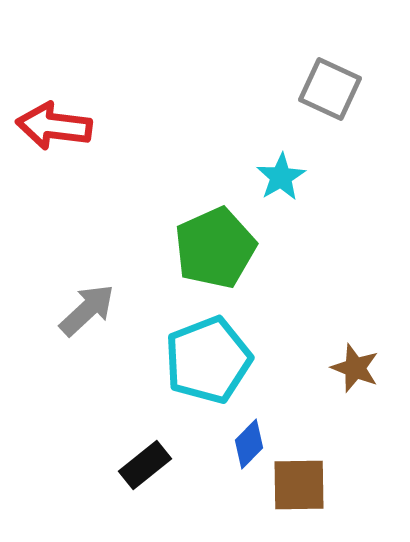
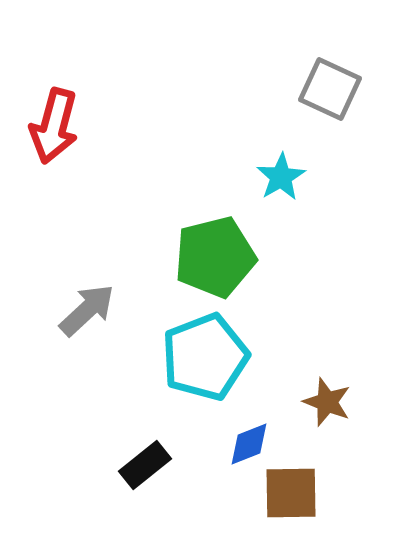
red arrow: rotated 82 degrees counterclockwise
green pentagon: moved 9 px down; rotated 10 degrees clockwise
cyan pentagon: moved 3 px left, 3 px up
brown star: moved 28 px left, 34 px down
blue diamond: rotated 24 degrees clockwise
brown square: moved 8 px left, 8 px down
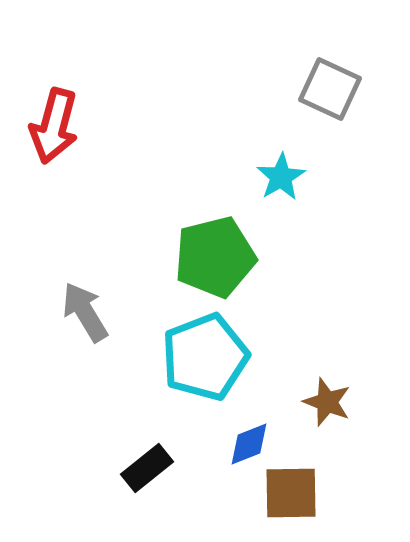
gray arrow: moved 2 px left, 2 px down; rotated 78 degrees counterclockwise
black rectangle: moved 2 px right, 3 px down
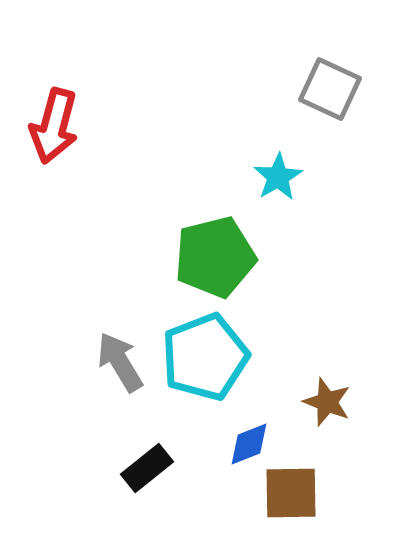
cyan star: moved 3 px left
gray arrow: moved 35 px right, 50 px down
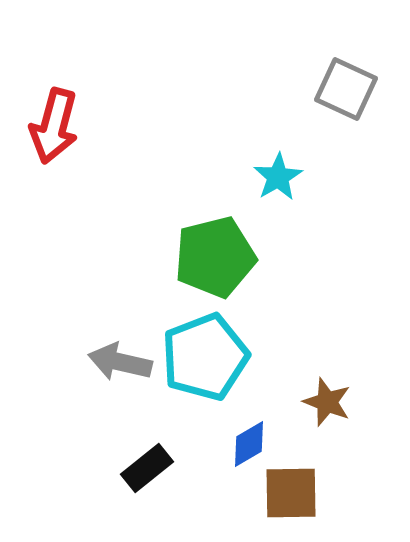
gray square: moved 16 px right
gray arrow: rotated 46 degrees counterclockwise
blue diamond: rotated 9 degrees counterclockwise
